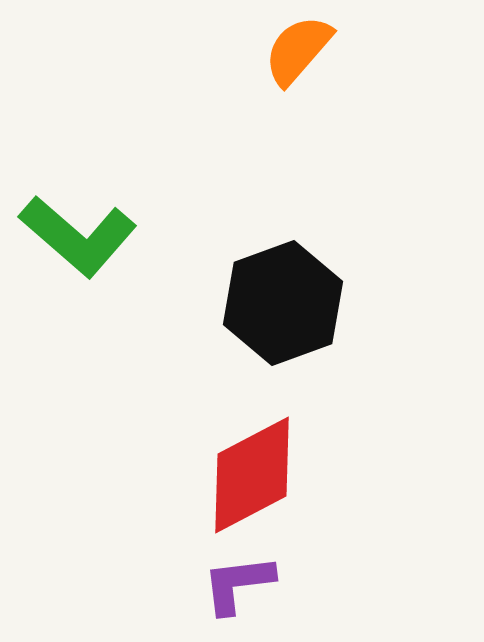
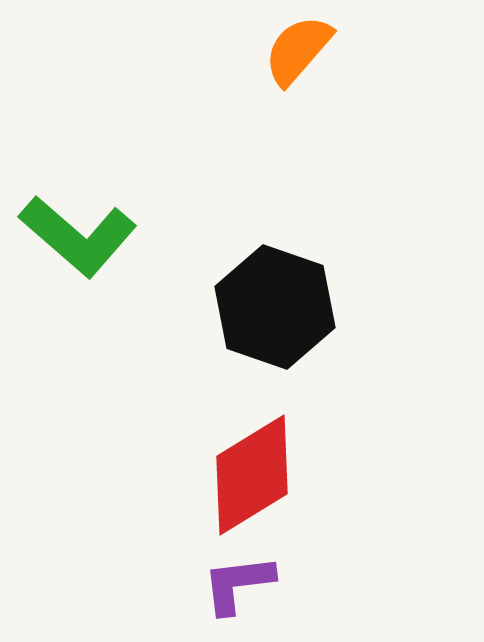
black hexagon: moved 8 px left, 4 px down; rotated 21 degrees counterclockwise
red diamond: rotated 4 degrees counterclockwise
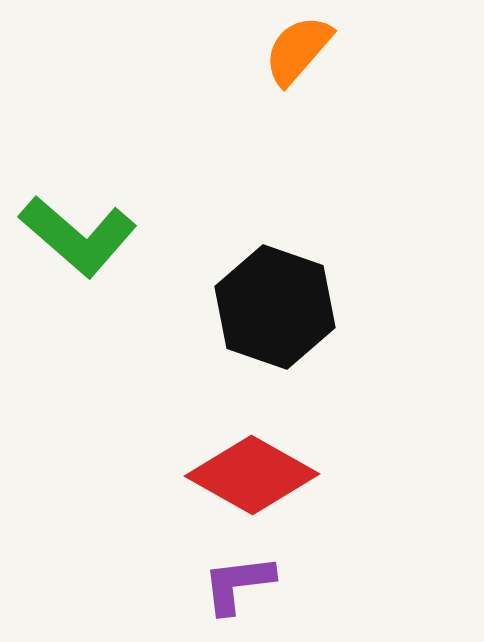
red diamond: rotated 61 degrees clockwise
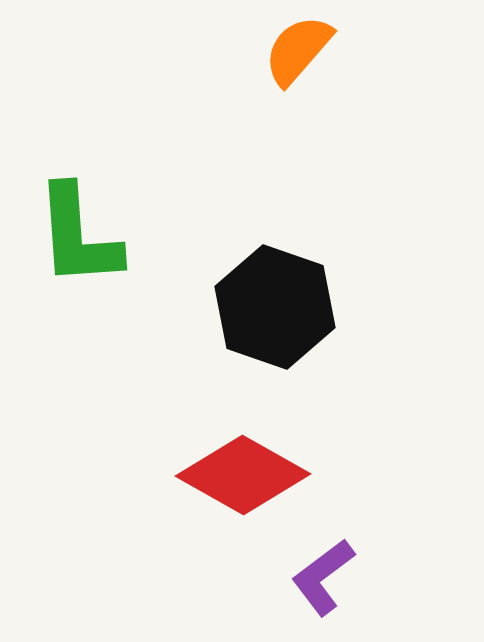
green L-shape: rotated 45 degrees clockwise
red diamond: moved 9 px left
purple L-shape: moved 85 px right, 7 px up; rotated 30 degrees counterclockwise
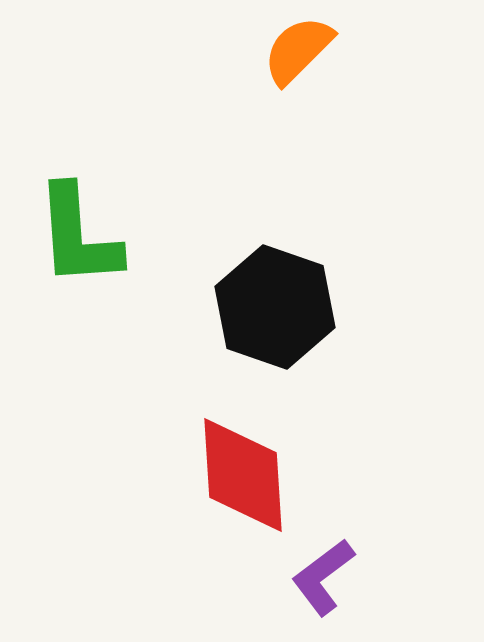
orange semicircle: rotated 4 degrees clockwise
red diamond: rotated 57 degrees clockwise
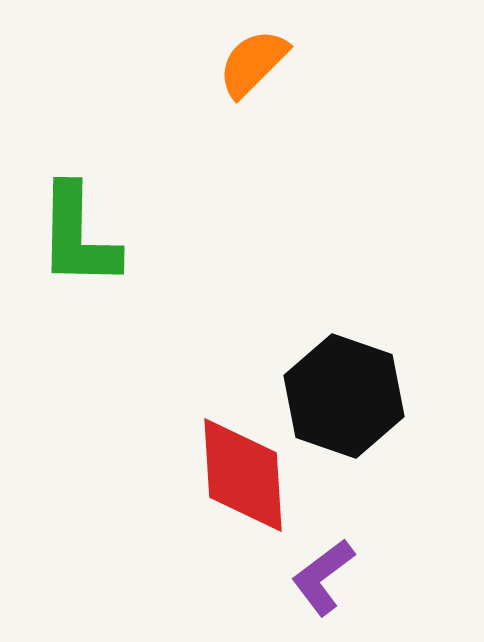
orange semicircle: moved 45 px left, 13 px down
green L-shape: rotated 5 degrees clockwise
black hexagon: moved 69 px right, 89 px down
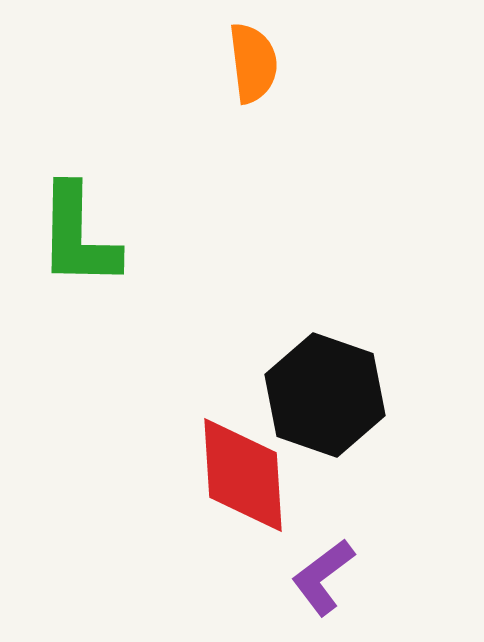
orange semicircle: rotated 128 degrees clockwise
black hexagon: moved 19 px left, 1 px up
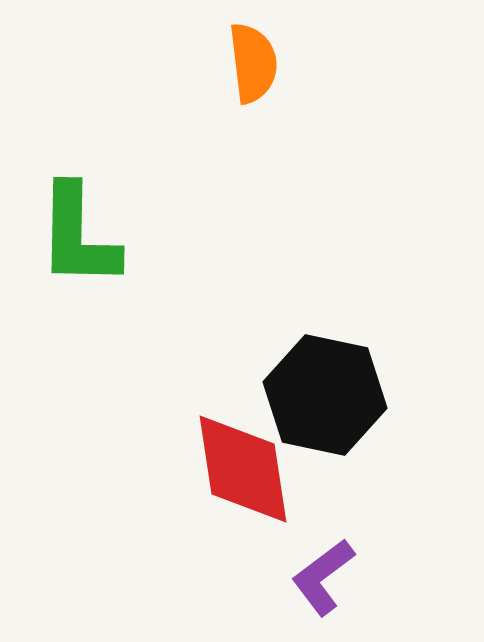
black hexagon: rotated 7 degrees counterclockwise
red diamond: moved 6 px up; rotated 5 degrees counterclockwise
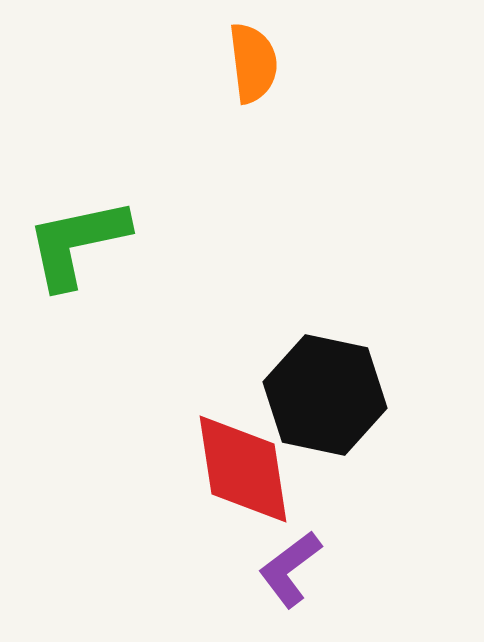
green L-shape: moved 1 px left, 7 px down; rotated 77 degrees clockwise
purple L-shape: moved 33 px left, 8 px up
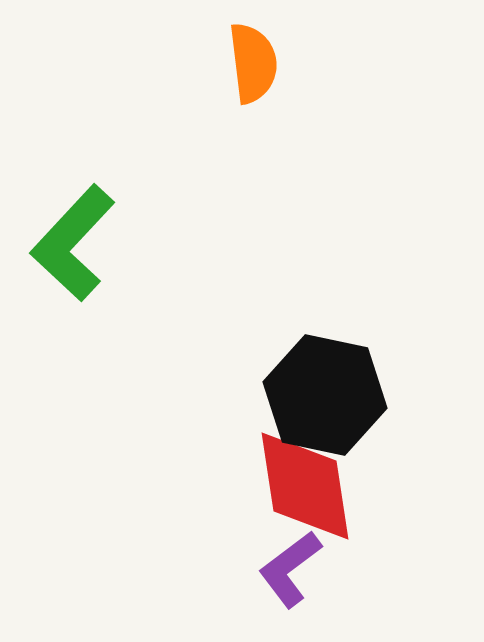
green L-shape: moved 4 px left; rotated 35 degrees counterclockwise
red diamond: moved 62 px right, 17 px down
